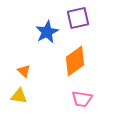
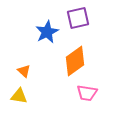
pink trapezoid: moved 5 px right, 6 px up
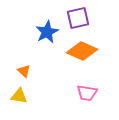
orange diamond: moved 7 px right, 10 px up; rotated 60 degrees clockwise
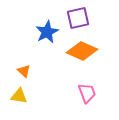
pink trapezoid: rotated 120 degrees counterclockwise
